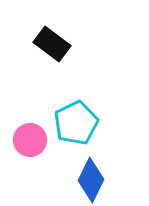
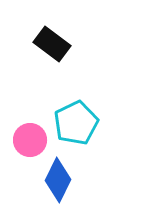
blue diamond: moved 33 px left
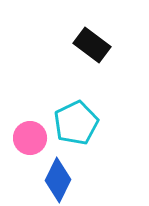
black rectangle: moved 40 px right, 1 px down
pink circle: moved 2 px up
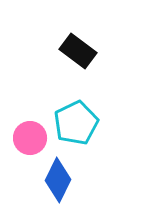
black rectangle: moved 14 px left, 6 px down
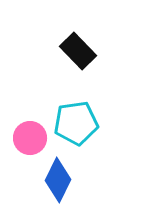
black rectangle: rotated 9 degrees clockwise
cyan pentagon: rotated 18 degrees clockwise
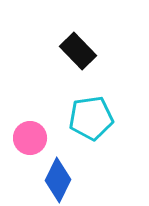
cyan pentagon: moved 15 px right, 5 px up
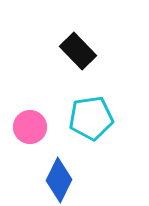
pink circle: moved 11 px up
blue diamond: moved 1 px right
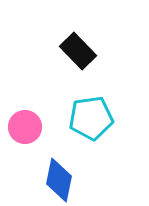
pink circle: moved 5 px left
blue diamond: rotated 15 degrees counterclockwise
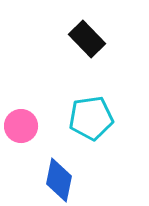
black rectangle: moved 9 px right, 12 px up
pink circle: moved 4 px left, 1 px up
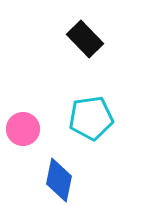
black rectangle: moved 2 px left
pink circle: moved 2 px right, 3 px down
